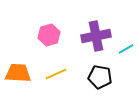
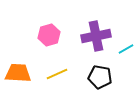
yellow line: moved 1 px right
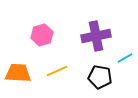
pink hexagon: moved 7 px left
cyan line: moved 1 px left, 9 px down
yellow line: moved 3 px up
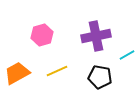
cyan line: moved 2 px right, 3 px up
orange trapezoid: moved 1 px left; rotated 32 degrees counterclockwise
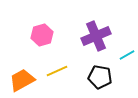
purple cross: rotated 12 degrees counterclockwise
orange trapezoid: moved 5 px right, 7 px down
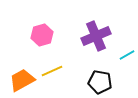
yellow line: moved 5 px left
black pentagon: moved 5 px down
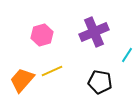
purple cross: moved 2 px left, 4 px up
cyan line: rotated 28 degrees counterclockwise
orange trapezoid: rotated 20 degrees counterclockwise
